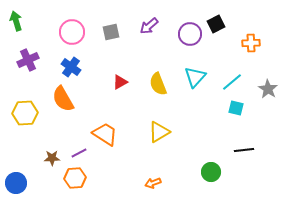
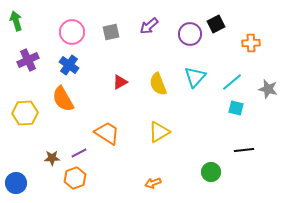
blue cross: moved 2 px left, 2 px up
gray star: rotated 18 degrees counterclockwise
orange trapezoid: moved 2 px right, 1 px up
orange hexagon: rotated 15 degrees counterclockwise
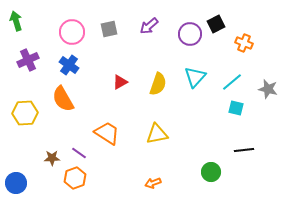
gray square: moved 2 px left, 3 px up
orange cross: moved 7 px left; rotated 24 degrees clockwise
yellow semicircle: rotated 140 degrees counterclockwise
yellow triangle: moved 2 px left, 2 px down; rotated 20 degrees clockwise
purple line: rotated 63 degrees clockwise
